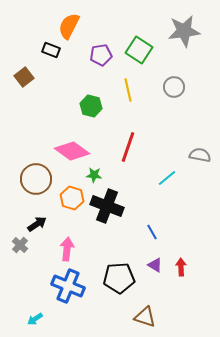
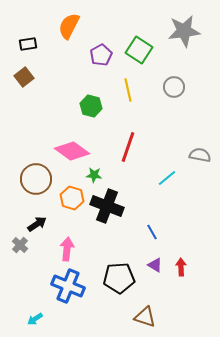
black rectangle: moved 23 px left, 6 px up; rotated 30 degrees counterclockwise
purple pentagon: rotated 20 degrees counterclockwise
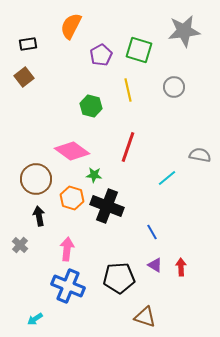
orange semicircle: moved 2 px right
green square: rotated 16 degrees counterclockwise
black arrow: moved 2 px right, 8 px up; rotated 66 degrees counterclockwise
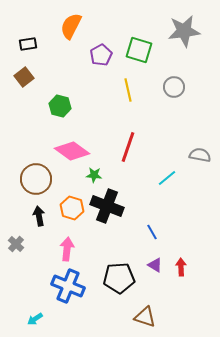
green hexagon: moved 31 px left
orange hexagon: moved 10 px down
gray cross: moved 4 px left, 1 px up
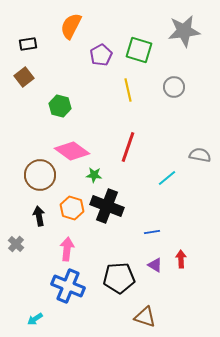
brown circle: moved 4 px right, 4 px up
blue line: rotated 70 degrees counterclockwise
red arrow: moved 8 px up
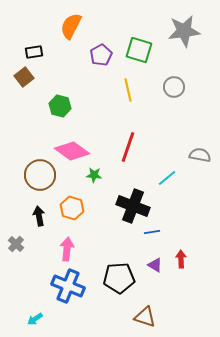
black rectangle: moved 6 px right, 8 px down
black cross: moved 26 px right
